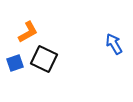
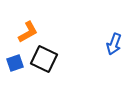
blue arrow: rotated 130 degrees counterclockwise
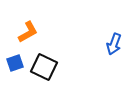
black square: moved 8 px down
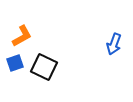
orange L-shape: moved 6 px left, 4 px down
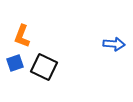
orange L-shape: rotated 140 degrees clockwise
blue arrow: rotated 105 degrees counterclockwise
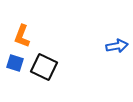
blue arrow: moved 3 px right, 2 px down; rotated 15 degrees counterclockwise
blue square: rotated 36 degrees clockwise
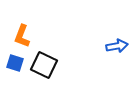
black square: moved 2 px up
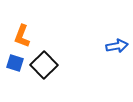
black square: rotated 20 degrees clockwise
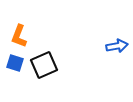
orange L-shape: moved 3 px left
black square: rotated 20 degrees clockwise
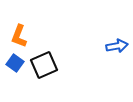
blue square: rotated 18 degrees clockwise
